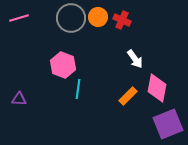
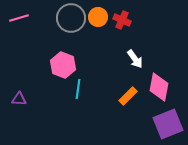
pink diamond: moved 2 px right, 1 px up
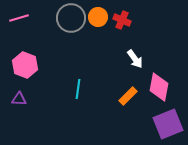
pink hexagon: moved 38 px left
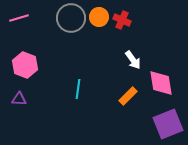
orange circle: moved 1 px right
white arrow: moved 2 px left, 1 px down
pink diamond: moved 2 px right, 4 px up; rotated 20 degrees counterclockwise
